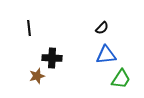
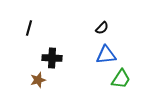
black line: rotated 21 degrees clockwise
brown star: moved 1 px right, 4 px down
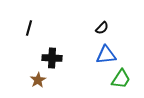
brown star: rotated 14 degrees counterclockwise
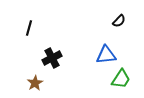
black semicircle: moved 17 px right, 7 px up
black cross: rotated 30 degrees counterclockwise
brown star: moved 3 px left, 3 px down
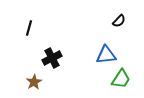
brown star: moved 1 px left, 1 px up
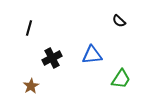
black semicircle: rotated 88 degrees clockwise
blue triangle: moved 14 px left
brown star: moved 3 px left, 4 px down
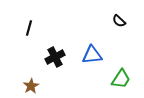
black cross: moved 3 px right, 1 px up
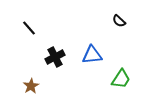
black line: rotated 56 degrees counterclockwise
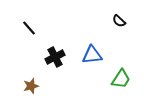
brown star: rotated 14 degrees clockwise
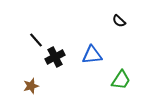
black line: moved 7 px right, 12 px down
green trapezoid: moved 1 px down
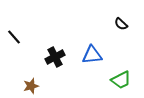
black semicircle: moved 2 px right, 3 px down
black line: moved 22 px left, 3 px up
green trapezoid: rotated 30 degrees clockwise
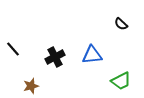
black line: moved 1 px left, 12 px down
green trapezoid: moved 1 px down
